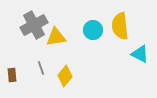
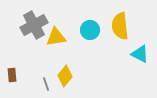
cyan circle: moved 3 px left
gray line: moved 5 px right, 16 px down
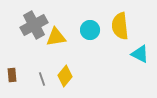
gray line: moved 4 px left, 5 px up
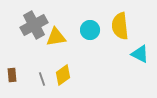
yellow diamond: moved 2 px left, 1 px up; rotated 15 degrees clockwise
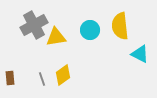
brown rectangle: moved 2 px left, 3 px down
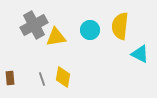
yellow semicircle: rotated 12 degrees clockwise
yellow diamond: moved 2 px down; rotated 45 degrees counterclockwise
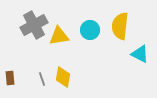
yellow triangle: moved 3 px right, 1 px up
